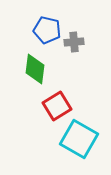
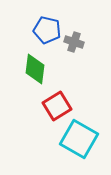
gray cross: rotated 24 degrees clockwise
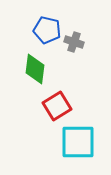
cyan square: moved 1 px left, 3 px down; rotated 30 degrees counterclockwise
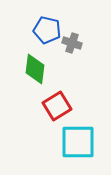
gray cross: moved 2 px left, 1 px down
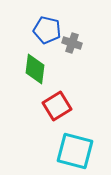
cyan square: moved 3 px left, 9 px down; rotated 15 degrees clockwise
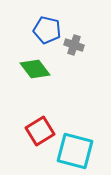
gray cross: moved 2 px right, 2 px down
green diamond: rotated 44 degrees counterclockwise
red square: moved 17 px left, 25 px down
